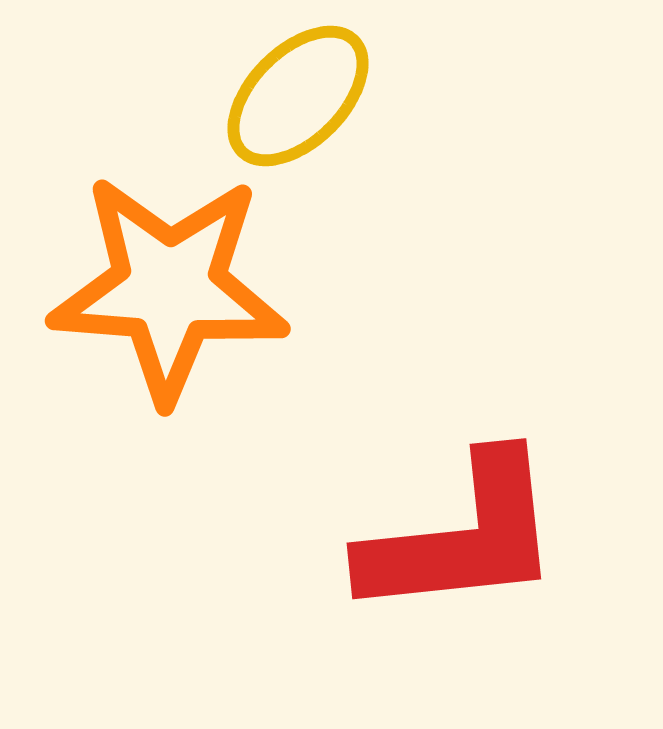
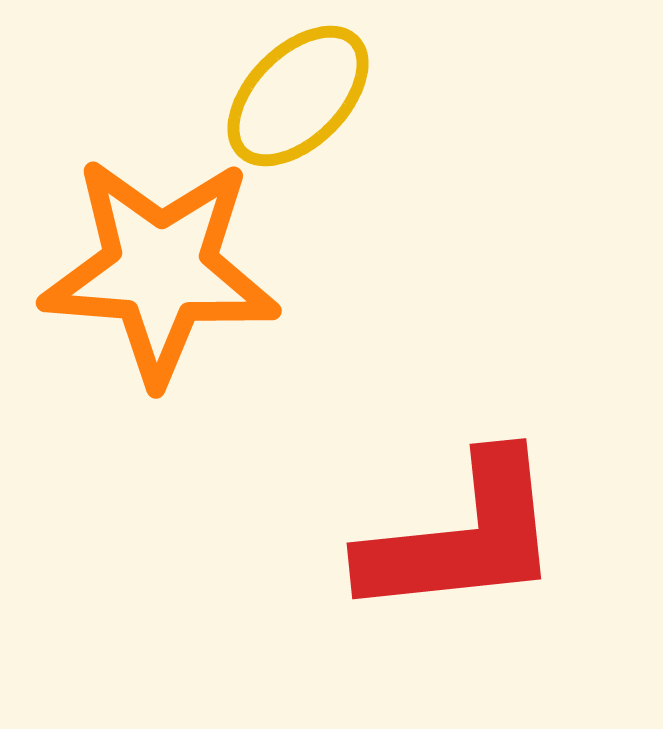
orange star: moved 9 px left, 18 px up
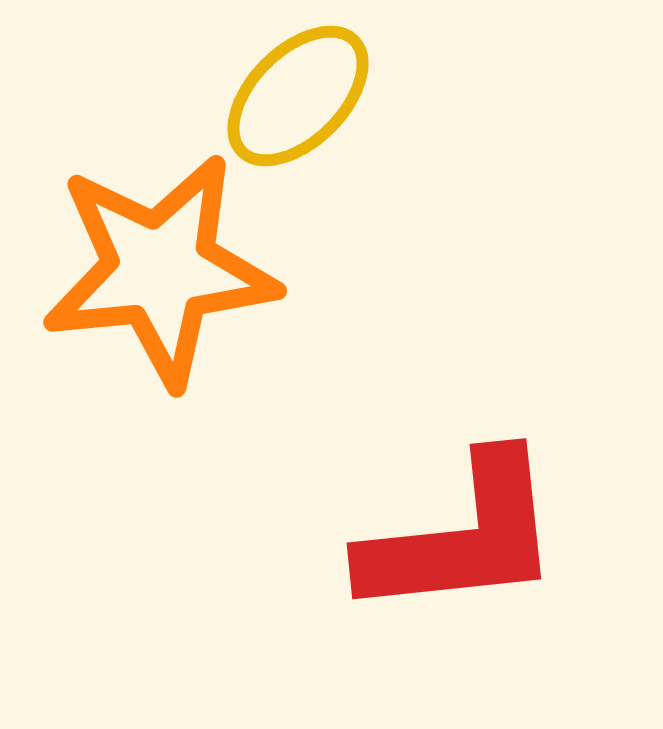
orange star: rotated 10 degrees counterclockwise
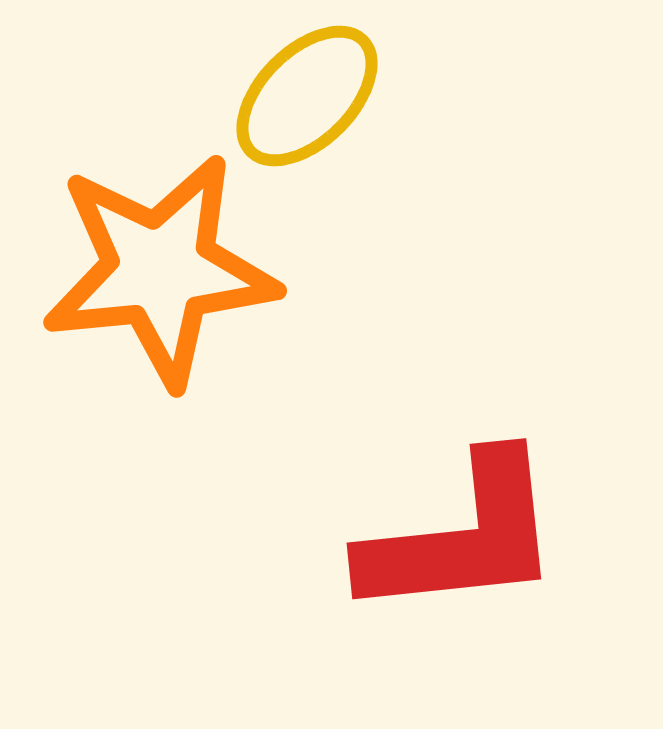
yellow ellipse: moved 9 px right
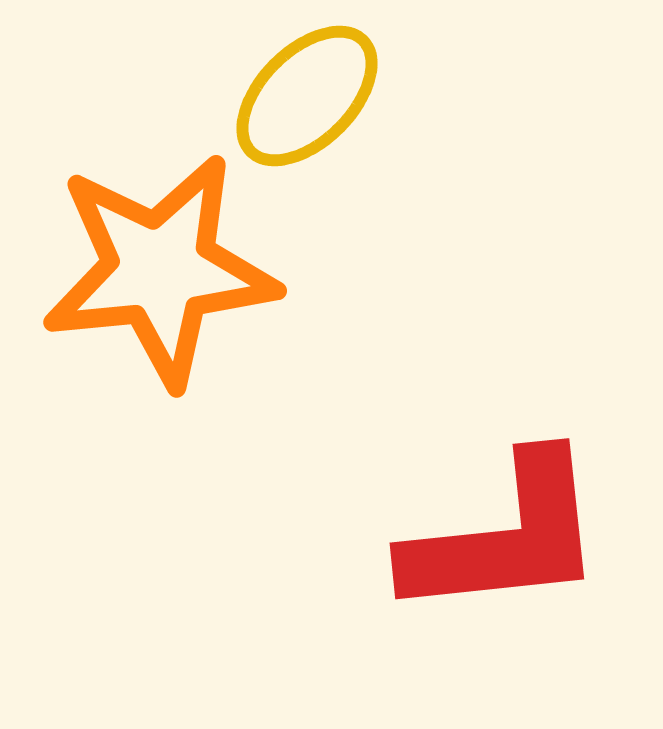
red L-shape: moved 43 px right
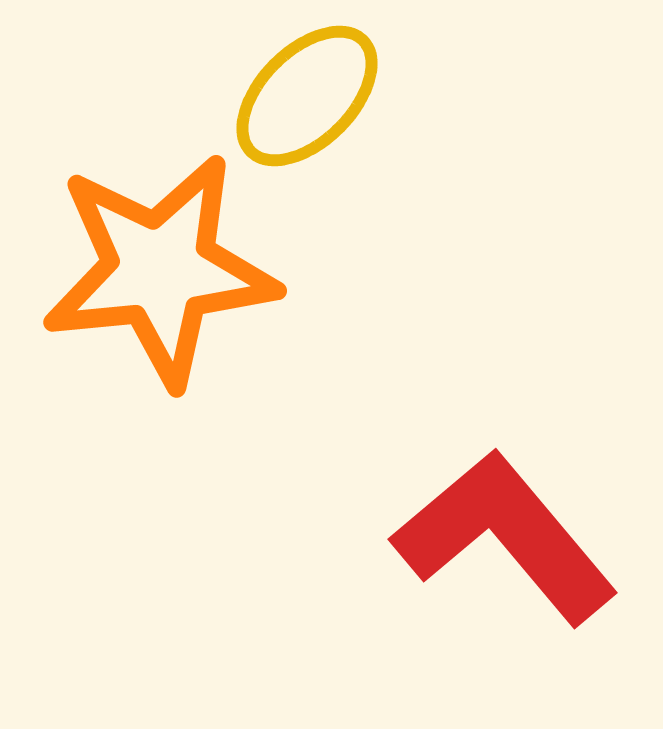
red L-shape: rotated 124 degrees counterclockwise
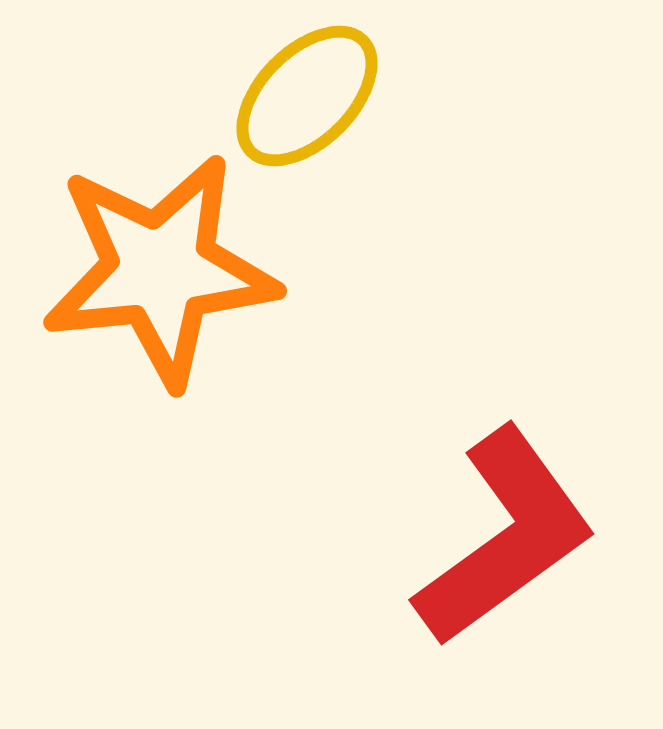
red L-shape: rotated 94 degrees clockwise
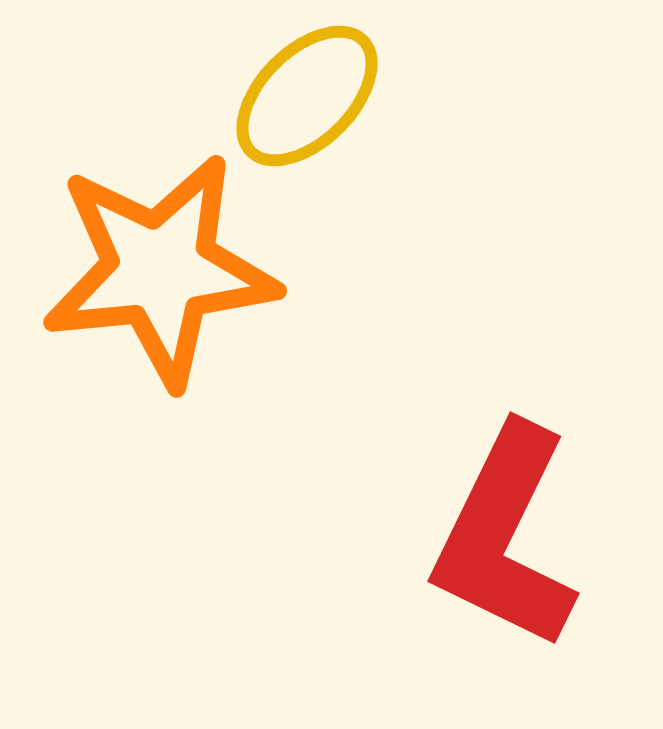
red L-shape: rotated 152 degrees clockwise
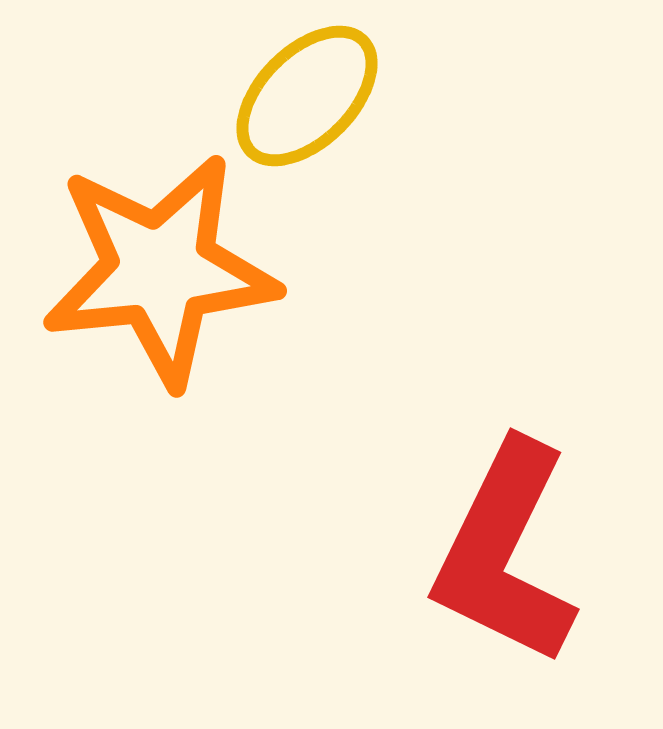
red L-shape: moved 16 px down
